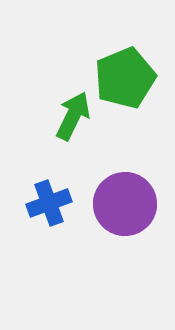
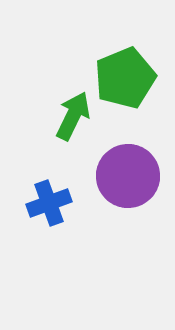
purple circle: moved 3 px right, 28 px up
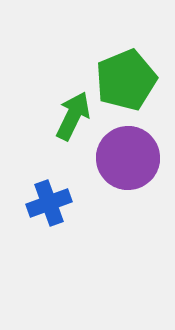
green pentagon: moved 1 px right, 2 px down
purple circle: moved 18 px up
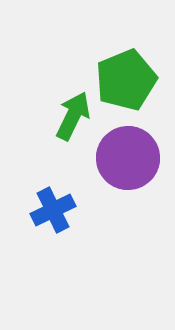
blue cross: moved 4 px right, 7 px down; rotated 6 degrees counterclockwise
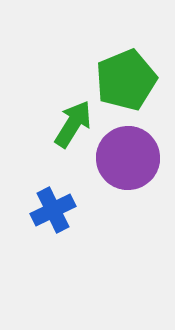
green arrow: moved 8 px down; rotated 6 degrees clockwise
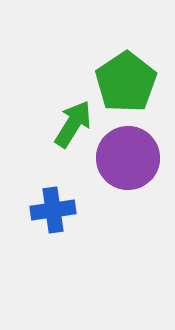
green pentagon: moved 2 px down; rotated 12 degrees counterclockwise
blue cross: rotated 18 degrees clockwise
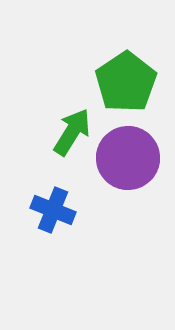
green arrow: moved 1 px left, 8 px down
blue cross: rotated 30 degrees clockwise
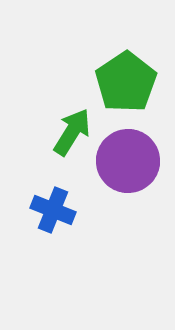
purple circle: moved 3 px down
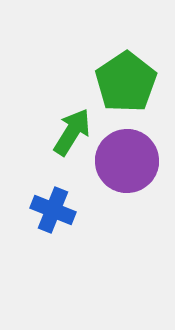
purple circle: moved 1 px left
